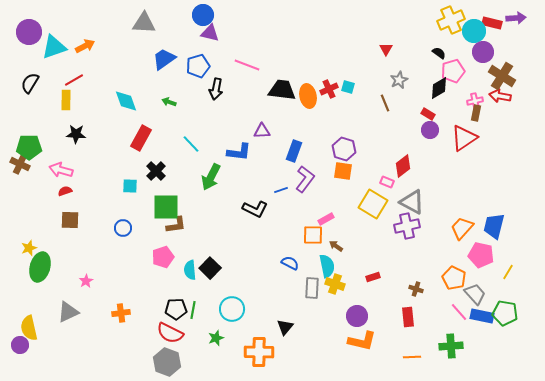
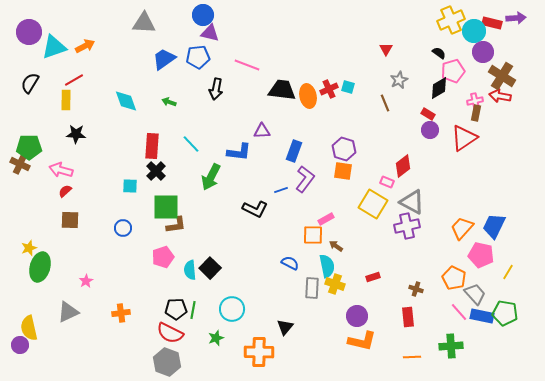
blue pentagon at (198, 66): moved 9 px up; rotated 10 degrees clockwise
red rectangle at (141, 138): moved 11 px right, 8 px down; rotated 25 degrees counterclockwise
red semicircle at (65, 191): rotated 24 degrees counterclockwise
blue trapezoid at (494, 226): rotated 12 degrees clockwise
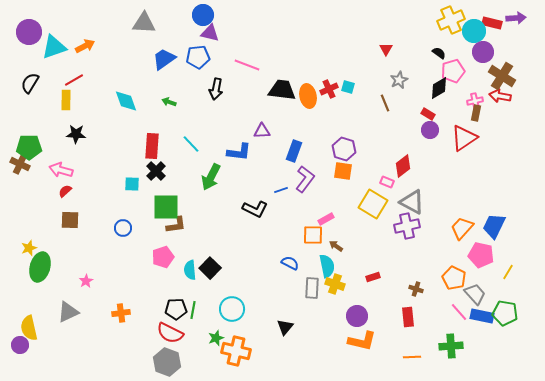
cyan square at (130, 186): moved 2 px right, 2 px up
orange cross at (259, 352): moved 23 px left, 1 px up; rotated 12 degrees clockwise
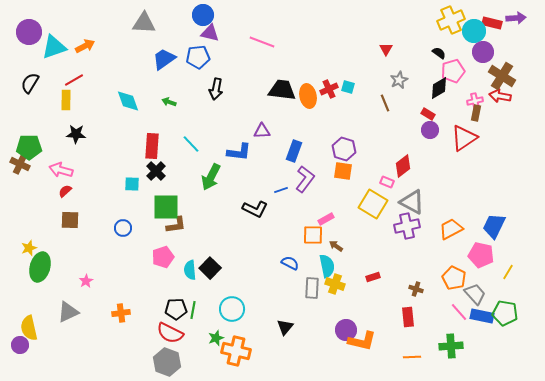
pink line at (247, 65): moved 15 px right, 23 px up
cyan diamond at (126, 101): moved 2 px right
orange trapezoid at (462, 228): moved 11 px left, 1 px down; rotated 20 degrees clockwise
purple circle at (357, 316): moved 11 px left, 14 px down
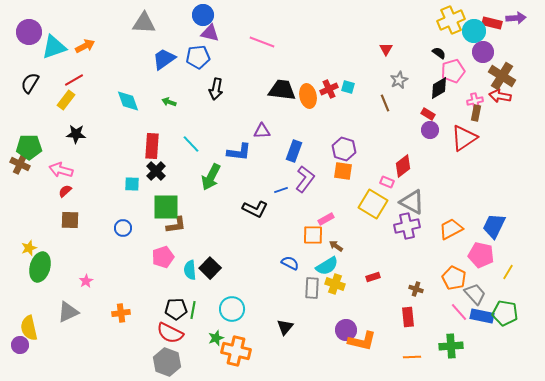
yellow rectangle at (66, 100): rotated 36 degrees clockwise
cyan semicircle at (327, 266): rotated 70 degrees clockwise
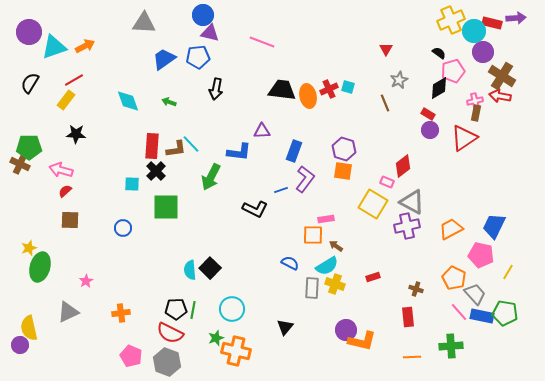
pink rectangle at (326, 219): rotated 21 degrees clockwise
brown L-shape at (176, 225): moved 76 px up
pink pentagon at (163, 257): moved 32 px left, 99 px down; rotated 30 degrees counterclockwise
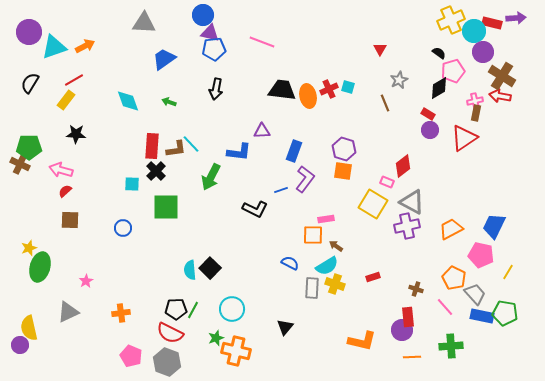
red triangle at (386, 49): moved 6 px left
blue pentagon at (198, 57): moved 16 px right, 8 px up
green line at (193, 310): rotated 18 degrees clockwise
pink line at (459, 312): moved 14 px left, 5 px up
purple circle at (346, 330): moved 56 px right
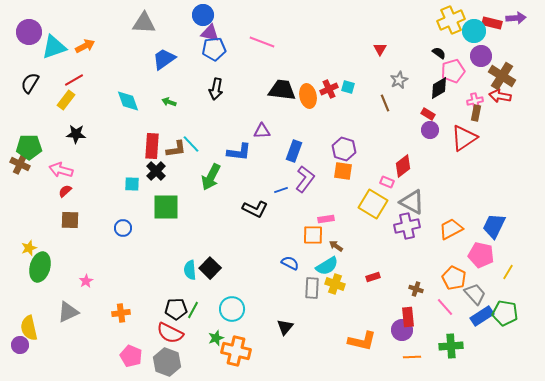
purple circle at (483, 52): moved 2 px left, 4 px down
blue rectangle at (482, 316): rotated 45 degrees counterclockwise
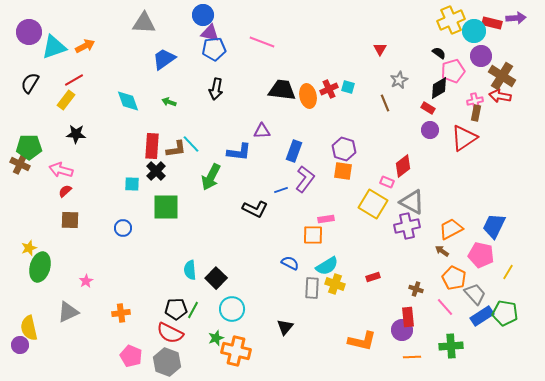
red rectangle at (428, 114): moved 6 px up
brown arrow at (336, 246): moved 106 px right, 5 px down
black square at (210, 268): moved 6 px right, 10 px down
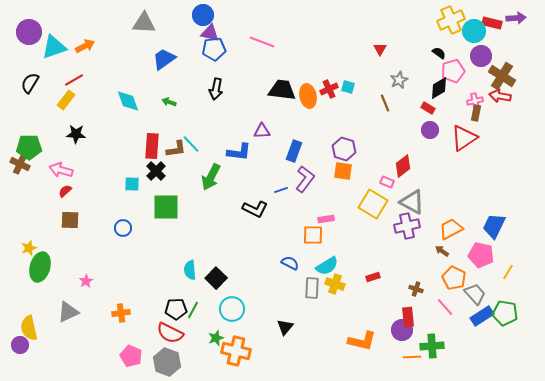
green cross at (451, 346): moved 19 px left
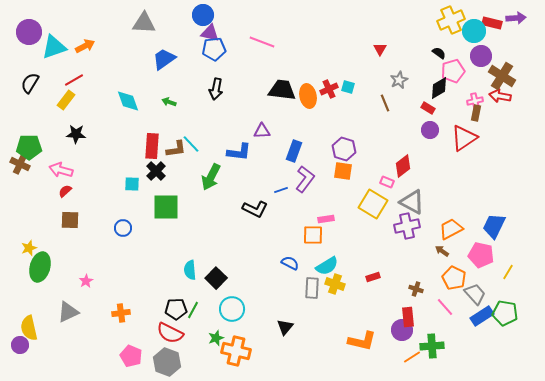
orange line at (412, 357): rotated 30 degrees counterclockwise
